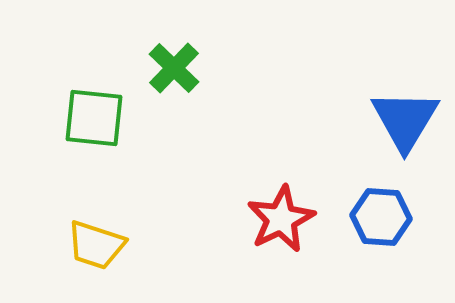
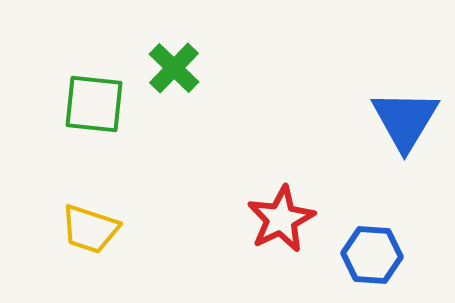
green square: moved 14 px up
blue hexagon: moved 9 px left, 38 px down
yellow trapezoid: moved 6 px left, 16 px up
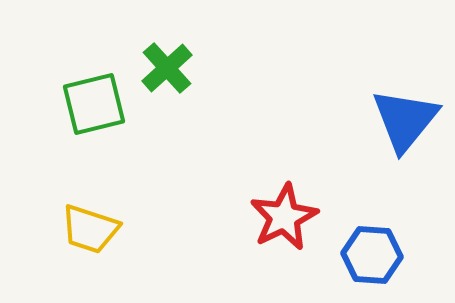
green cross: moved 7 px left; rotated 4 degrees clockwise
green square: rotated 20 degrees counterclockwise
blue triangle: rotated 8 degrees clockwise
red star: moved 3 px right, 2 px up
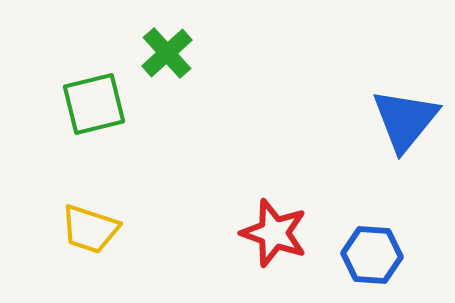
green cross: moved 15 px up
red star: moved 10 px left, 16 px down; rotated 26 degrees counterclockwise
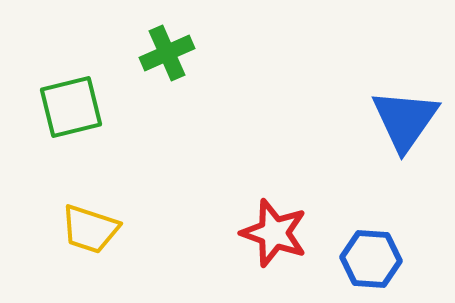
green cross: rotated 18 degrees clockwise
green square: moved 23 px left, 3 px down
blue triangle: rotated 4 degrees counterclockwise
blue hexagon: moved 1 px left, 4 px down
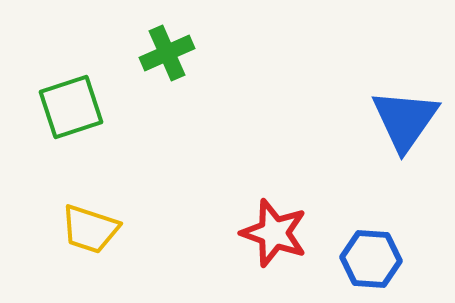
green square: rotated 4 degrees counterclockwise
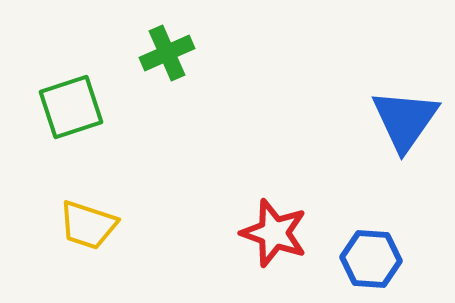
yellow trapezoid: moved 2 px left, 4 px up
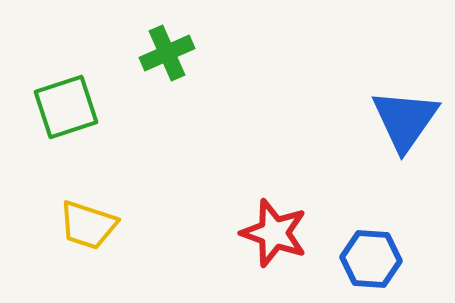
green square: moved 5 px left
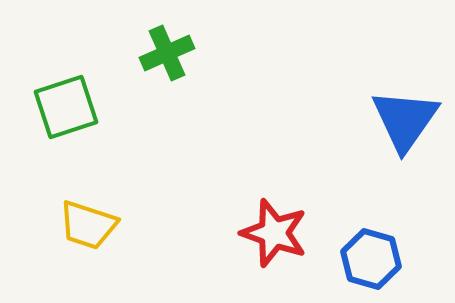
blue hexagon: rotated 12 degrees clockwise
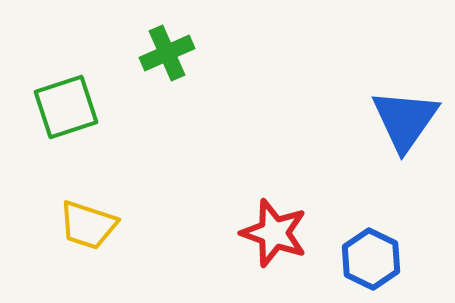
blue hexagon: rotated 10 degrees clockwise
